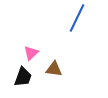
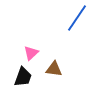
blue line: rotated 8 degrees clockwise
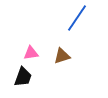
pink triangle: rotated 35 degrees clockwise
brown triangle: moved 8 px right, 13 px up; rotated 24 degrees counterclockwise
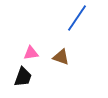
brown triangle: moved 1 px left, 1 px down; rotated 36 degrees clockwise
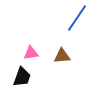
brown triangle: moved 1 px right, 1 px up; rotated 24 degrees counterclockwise
black trapezoid: moved 1 px left
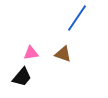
brown triangle: moved 1 px right, 2 px up; rotated 24 degrees clockwise
black trapezoid: rotated 20 degrees clockwise
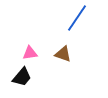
pink triangle: moved 1 px left
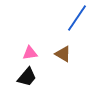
brown triangle: rotated 12 degrees clockwise
black trapezoid: moved 5 px right
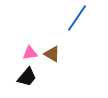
brown triangle: moved 11 px left
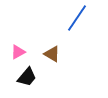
pink triangle: moved 12 px left, 1 px up; rotated 21 degrees counterclockwise
